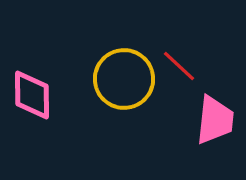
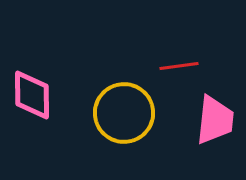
red line: rotated 51 degrees counterclockwise
yellow circle: moved 34 px down
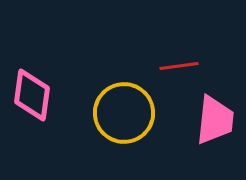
pink diamond: rotated 8 degrees clockwise
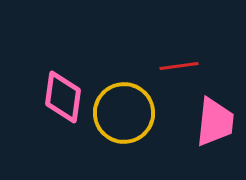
pink diamond: moved 31 px right, 2 px down
pink trapezoid: moved 2 px down
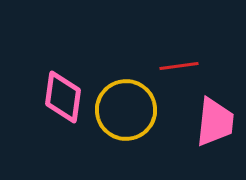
yellow circle: moved 2 px right, 3 px up
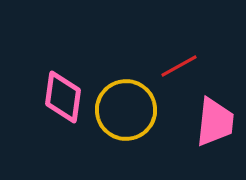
red line: rotated 21 degrees counterclockwise
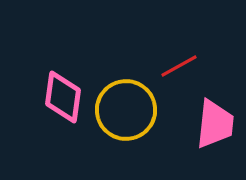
pink trapezoid: moved 2 px down
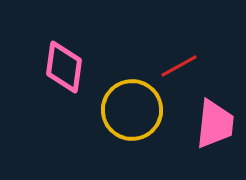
pink diamond: moved 1 px right, 30 px up
yellow circle: moved 6 px right
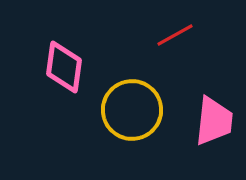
red line: moved 4 px left, 31 px up
pink trapezoid: moved 1 px left, 3 px up
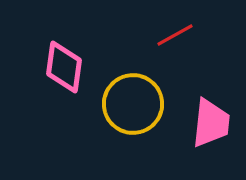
yellow circle: moved 1 px right, 6 px up
pink trapezoid: moved 3 px left, 2 px down
